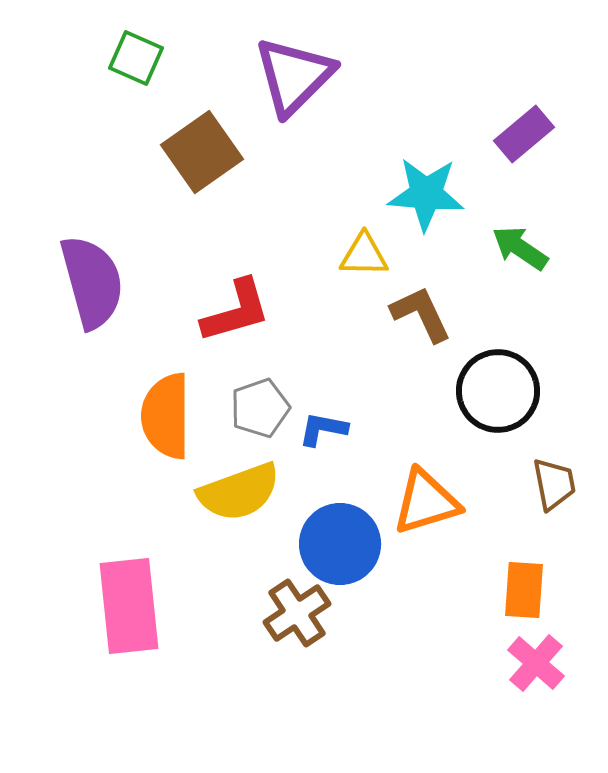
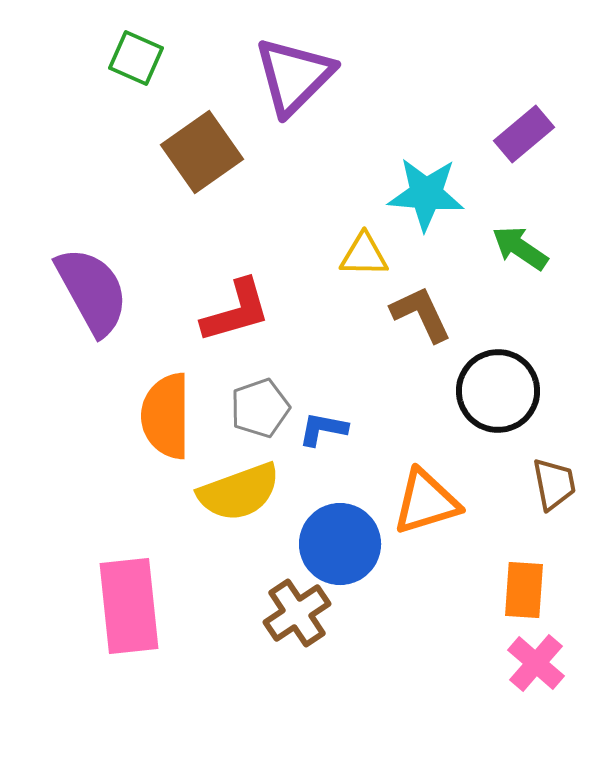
purple semicircle: moved 9 px down; rotated 14 degrees counterclockwise
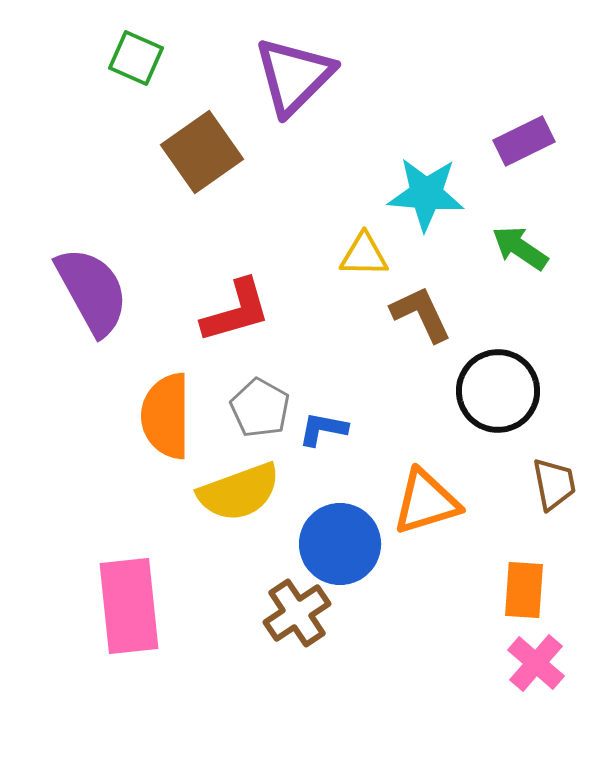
purple rectangle: moved 7 px down; rotated 14 degrees clockwise
gray pentagon: rotated 24 degrees counterclockwise
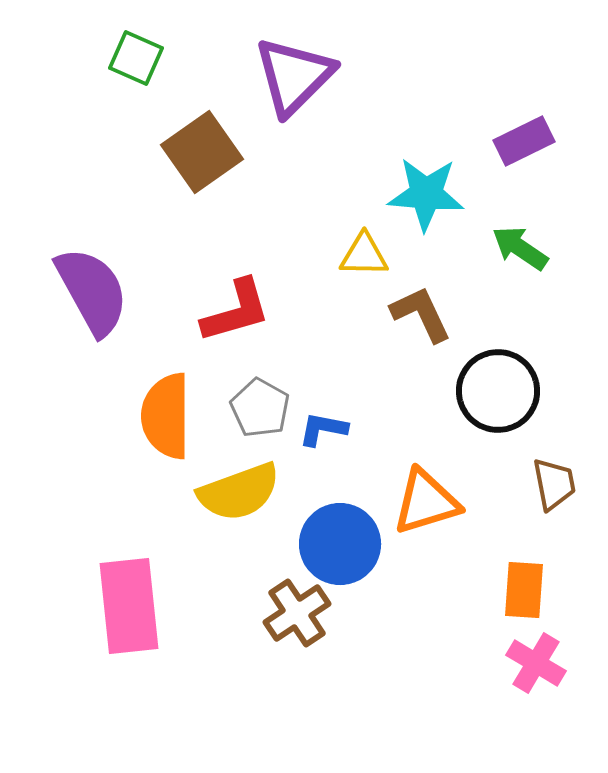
pink cross: rotated 10 degrees counterclockwise
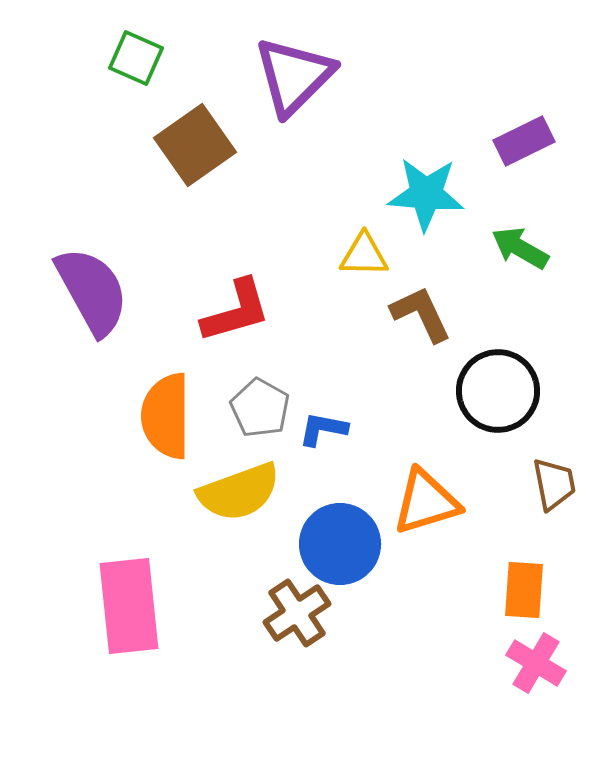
brown square: moved 7 px left, 7 px up
green arrow: rotated 4 degrees counterclockwise
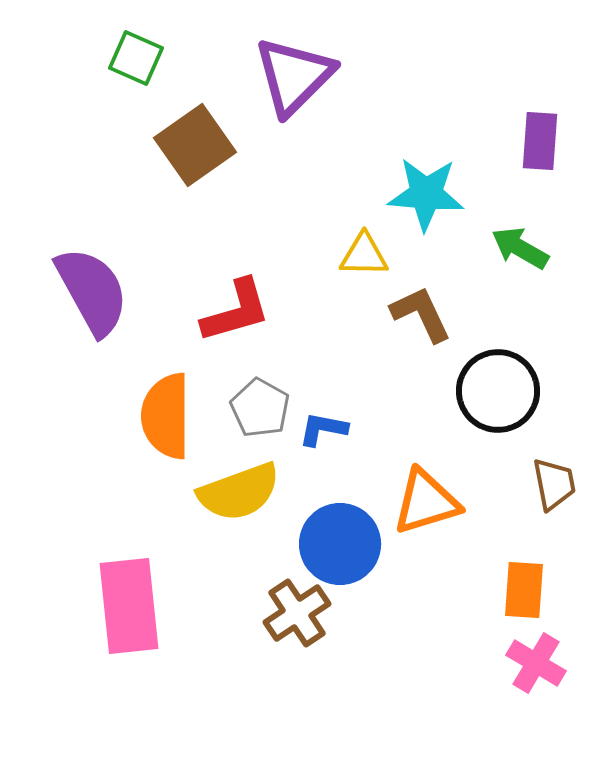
purple rectangle: moved 16 px right; rotated 60 degrees counterclockwise
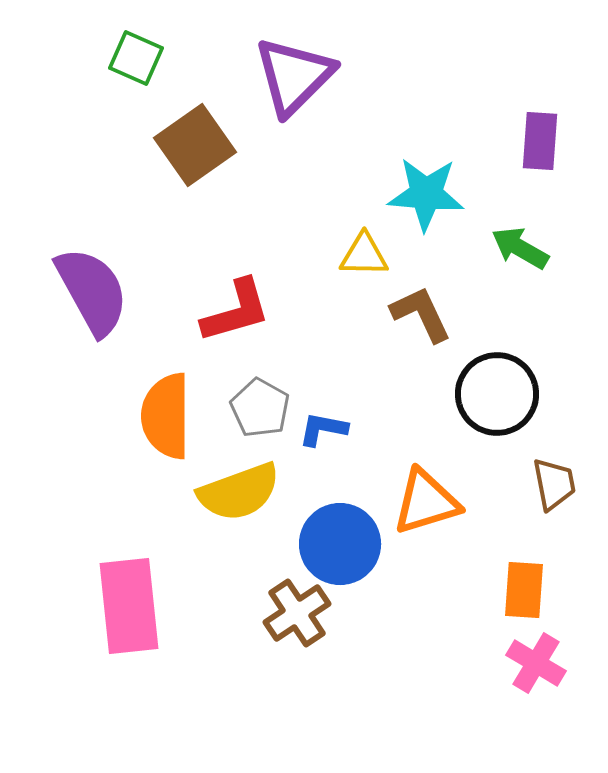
black circle: moved 1 px left, 3 px down
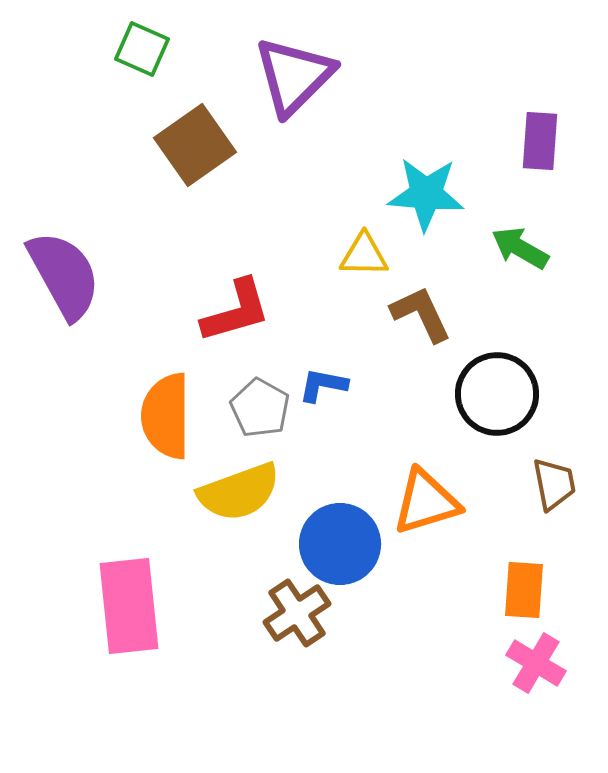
green square: moved 6 px right, 9 px up
purple semicircle: moved 28 px left, 16 px up
blue L-shape: moved 44 px up
